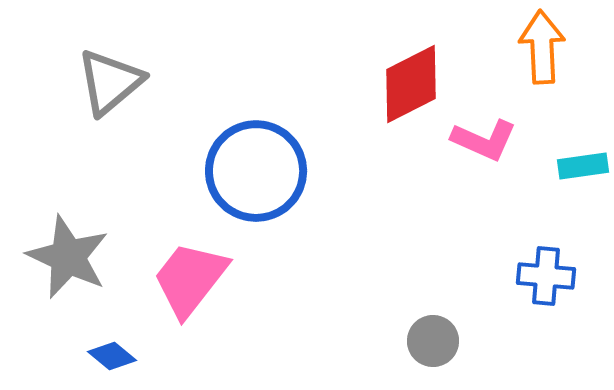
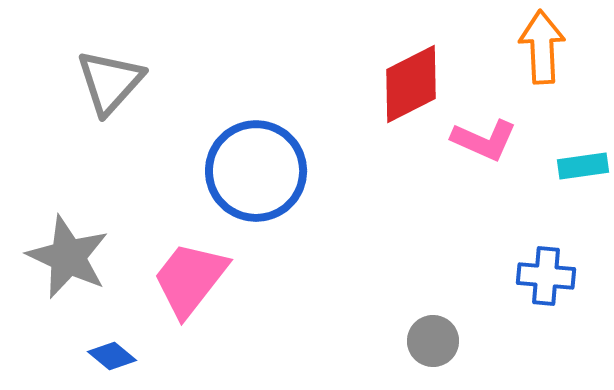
gray triangle: rotated 8 degrees counterclockwise
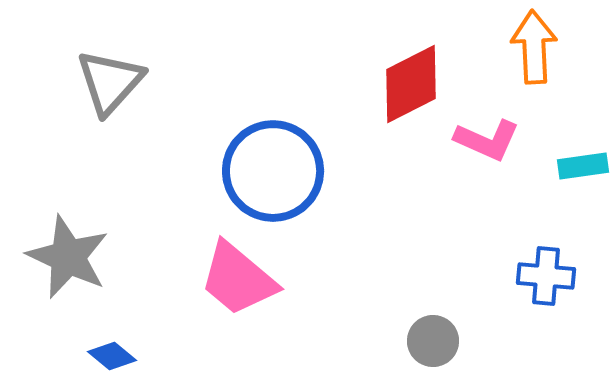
orange arrow: moved 8 px left
pink L-shape: moved 3 px right
blue circle: moved 17 px right
pink trapezoid: moved 48 px right; rotated 88 degrees counterclockwise
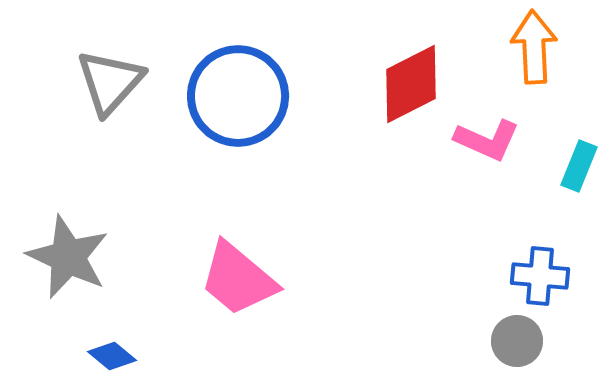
cyan rectangle: moved 4 px left; rotated 60 degrees counterclockwise
blue circle: moved 35 px left, 75 px up
blue cross: moved 6 px left
gray circle: moved 84 px right
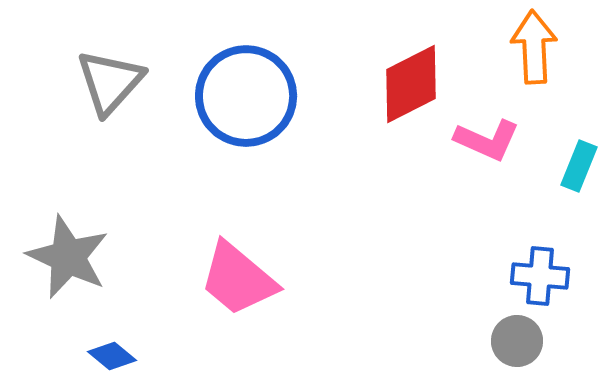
blue circle: moved 8 px right
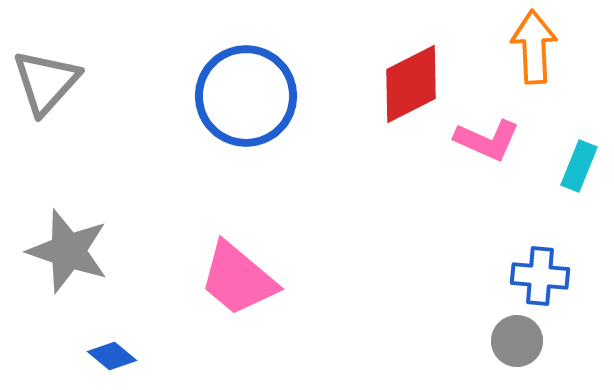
gray triangle: moved 64 px left
gray star: moved 6 px up; rotated 6 degrees counterclockwise
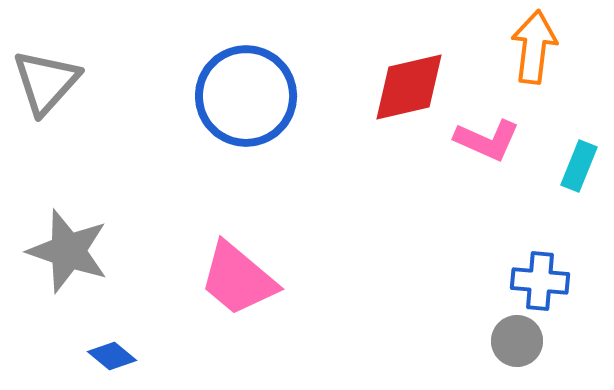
orange arrow: rotated 10 degrees clockwise
red diamond: moved 2 px left, 3 px down; rotated 14 degrees clockwise
blue cross: moved 5 px down
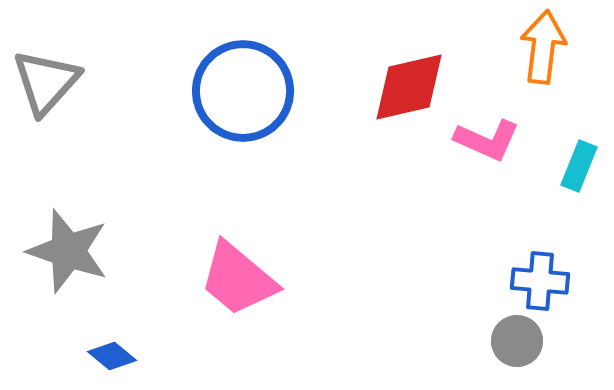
orange arrow: moved 9 px right
blue circle: moved 3 px left, 5 px up
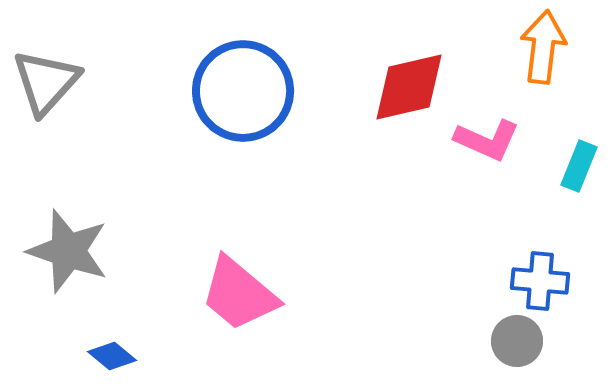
pink trapezoid: moved 1 px right, 15 px down
